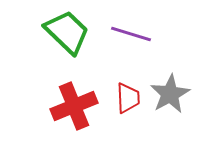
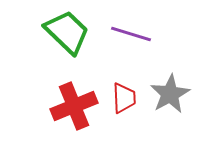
red trapezoid: moved 4 px left
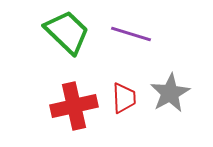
gray star: moved 1 px up
red cross: rotated 9 degrees clockwise
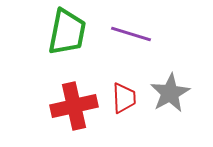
green trapezoid: rotated 57 degrees clockwise
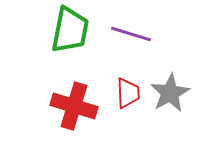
green trapezoid: moved 3 px right, 2 px up
red trapezoid: moved 4 px right, 5 px up
red cross: rotated 30 degrees clockwise
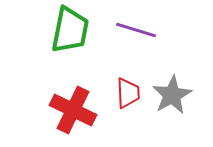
purple line: moved 5 px right, 4 px up
gray star: moved 2 px right, 2 px down
red cross: moved 1 px left, 4 px down; rotated 9 degrees clockwise
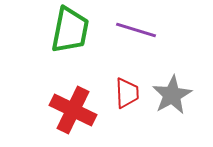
red trapezoid: moved 1 px left
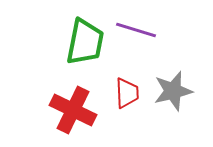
green trapezoid: moved 15 px right, 12 px down
gray star: moved 1 px right, 4 px up; rotated 15 degrees clockwise
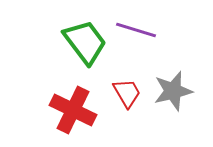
green trapezoid: rotated 48 degrees counterclockwise
red trapezoid: rotated 28 degrees counterclockwise
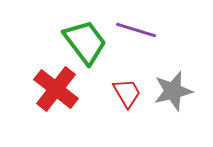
red cross: moved 17 px left, 21 px up; rotated 12 degrees clockwise
